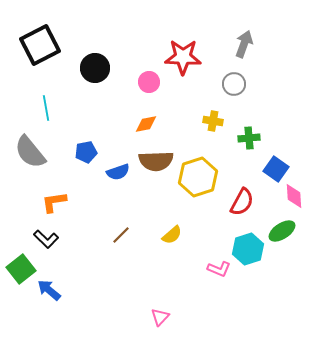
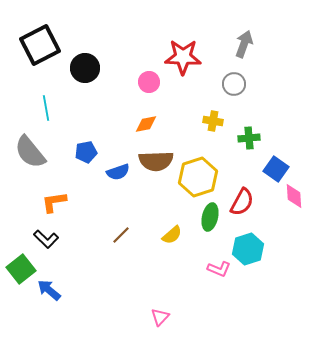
black circle: moved 10 px left
green ellipse: moved 72 px left, 14 px up; rotated 44 degrees counterclockwise
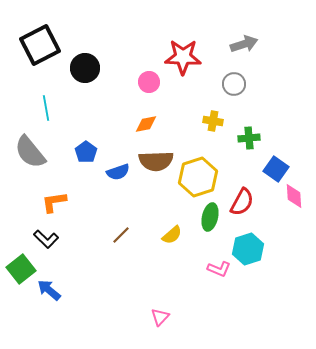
gray arrow: rotated 52 degrees clockwise
blue pentagon: rotated 25 degrees counterclockwise
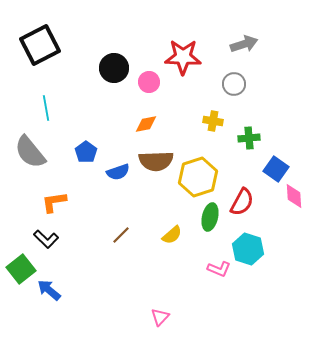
black circle: moved 29 px right
cyan hexagon: rotated 24 degrees counterclockwise
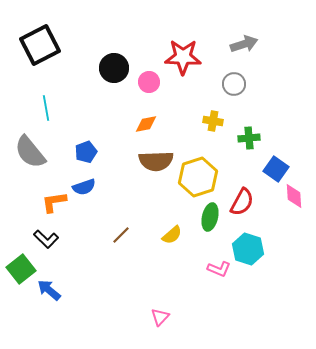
blue pentagon: rotated 15 degrees clockwise
blue semicircle: moved 34 px left, 15 px down
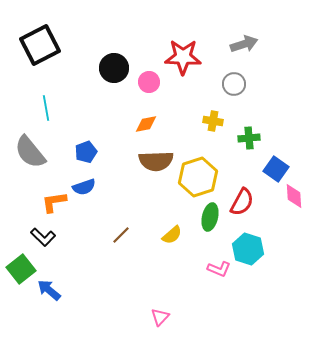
black L-shape: moved 3 px left, 2 px up
